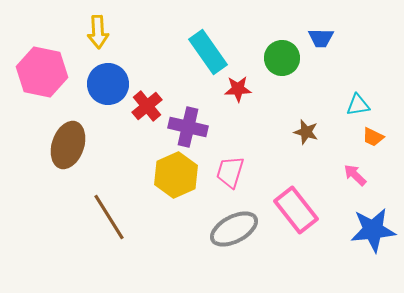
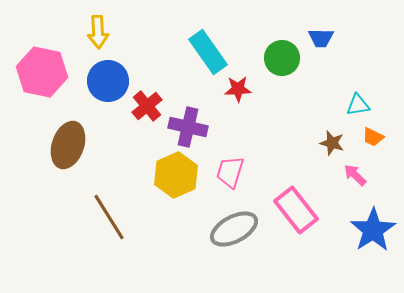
blue circle: moved 3 px up
brown star: moved 26 px right, 11 px down
blue star: rotated 27 degrees counterclockwise
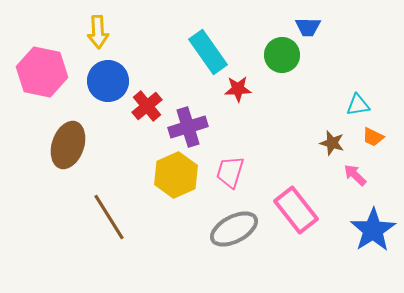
blue trapezoid: moved 13 px left, 11 px up
green circle: moved 3 px up
purple cross: rotated 30 degrees counterclockwise
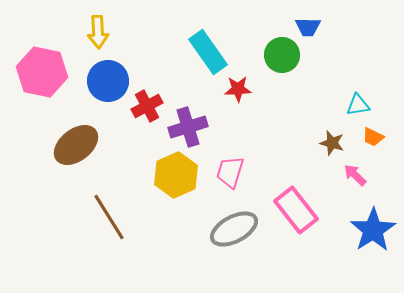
red cross: rotated 12 degrees clockwise
brown ellipse: moved 8 px right; rotated 33 degrees clockwise
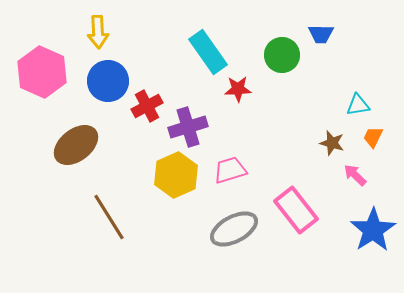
blue trapezoid: moved 13 px right, 7 px down
pink hexagon: rotated 12 degrees clockwise
orange trapezoid: rotated 90 degrees clockwise
pink trapezoid: moved 2 px up; rotated 56 degrees clockwise
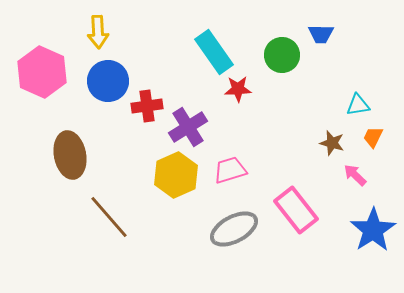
cyan rectangle: moved 6 px right
red cross: rotated 20 degrees clockwise
purple cross: rotated 15 degrees counterclockwise
brown ellipse: moved 6 px left, 10 px down; rotated 63 degrees counterclockwise
brown line: rotated 9 degrees counterclockwise
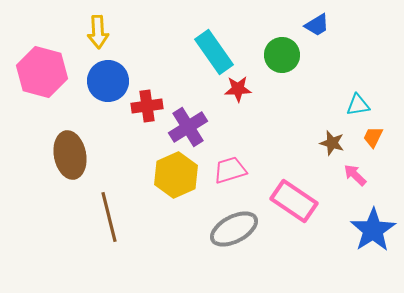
blue trapezoid: moved 4 px left, 9 px up; rotated 32 degrees counterclockwise
pink hexagon: rotated 9 degrees counterclockwise
pink rectangle: moved 2 px left, 9 px up; rotated 18 degrees counterclockwise
brown line: rotated 27 degrees clockwise
